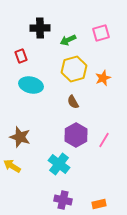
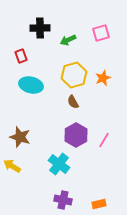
yellow hexagon: moved 6 px down
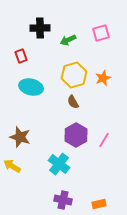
cyan ellipse: moved 2 px down
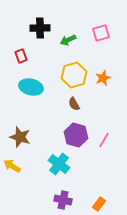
brown semicircle: moved 1 px right, 2 px down
purple hexagon: rotated 15 degrees counterclockwise
orange rectangle: rotated 40 degrees counterclockwise
